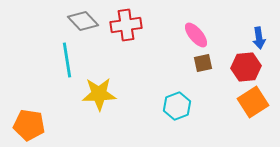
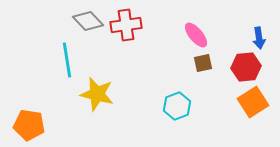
gray diamond: moved 5 px right
yellow star: moved 2 px left; rotated 16 degrees clockwise
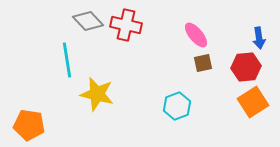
red cross: rotated 20 degrees clockwise
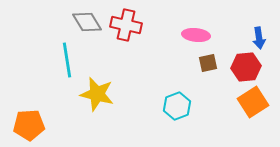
gray diamond: moved 1 px left, 1 px down; rotated 12 degrees clockwise
pink ellipse: rotated 44 degrees counterclockwise
brown square: moved 5 px right
orange pentagon: rotated 12 degrees counterclockwise
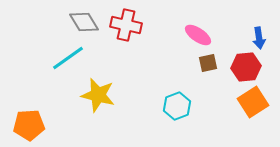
gray diamond: moved 3 px left
pink ellipse: moved 2 px right; rotated 28 degrees clockwise
cyan line: moved 1 px right, 2 px up; rotated 64 degrees clockwise
yellow star: moved 1 px right, 1 px down
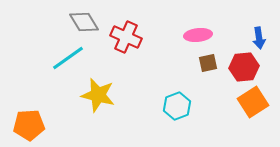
red cross: moved 12 px down; rotated 12 degrees clockwise
pink ellipse: rotated 40 degrees counterclockwise
red hexagon: moved 2 px left
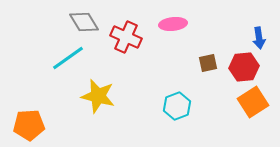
pink ellipse: moved 25 px left, 11 px up
yellow star: moved 1 px down
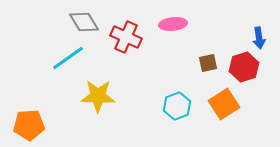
red hexagon: rotated 12 degrees counterclockwise
yellow star: rotated 12 degrees counterclockwise
orange square: moved 29 px left, 2 px down
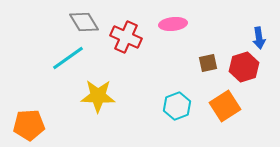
orange square: moved 1 px right, 2 px down
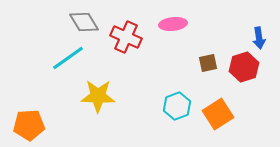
orange square: moved 7 px left, 8 px down
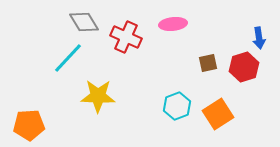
cyan line: rotated 12 degrees counterclockwise
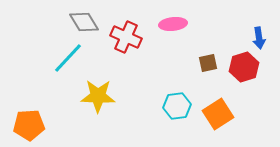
cyan hexagon: rotated 12 degrees clockwise
